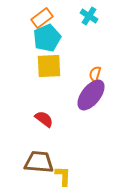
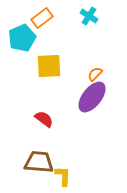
cyan pentagon: moved 25 px left
orange semicircle: rotated 28 degrees clockwise
purple ellipse: moved 1 px right, 2 px down
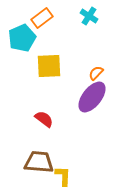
orange semicircle: moved 1 px right, 1 px up
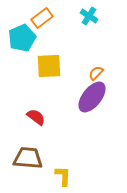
red semicircle: moved 8 px left, 2 px up
brown trapezoid: moved 11 px left, 4 px up
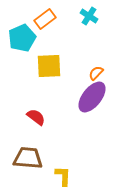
orange rectangle: moved 3 px right, 1 px down
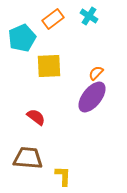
orange rectangle: moved 8 px right
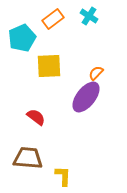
purple ellipse: moved 6 px left
